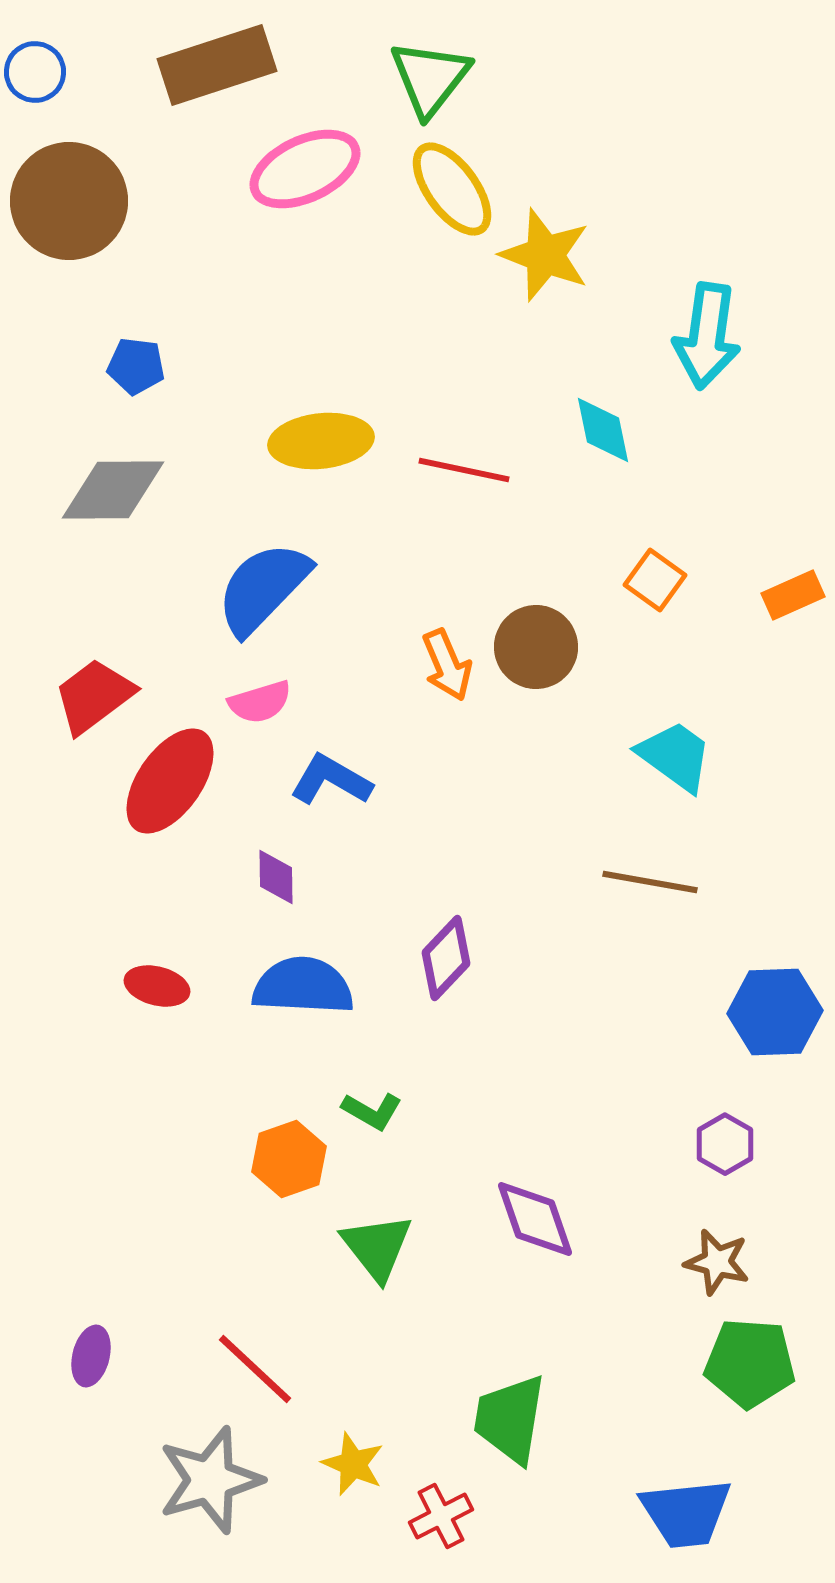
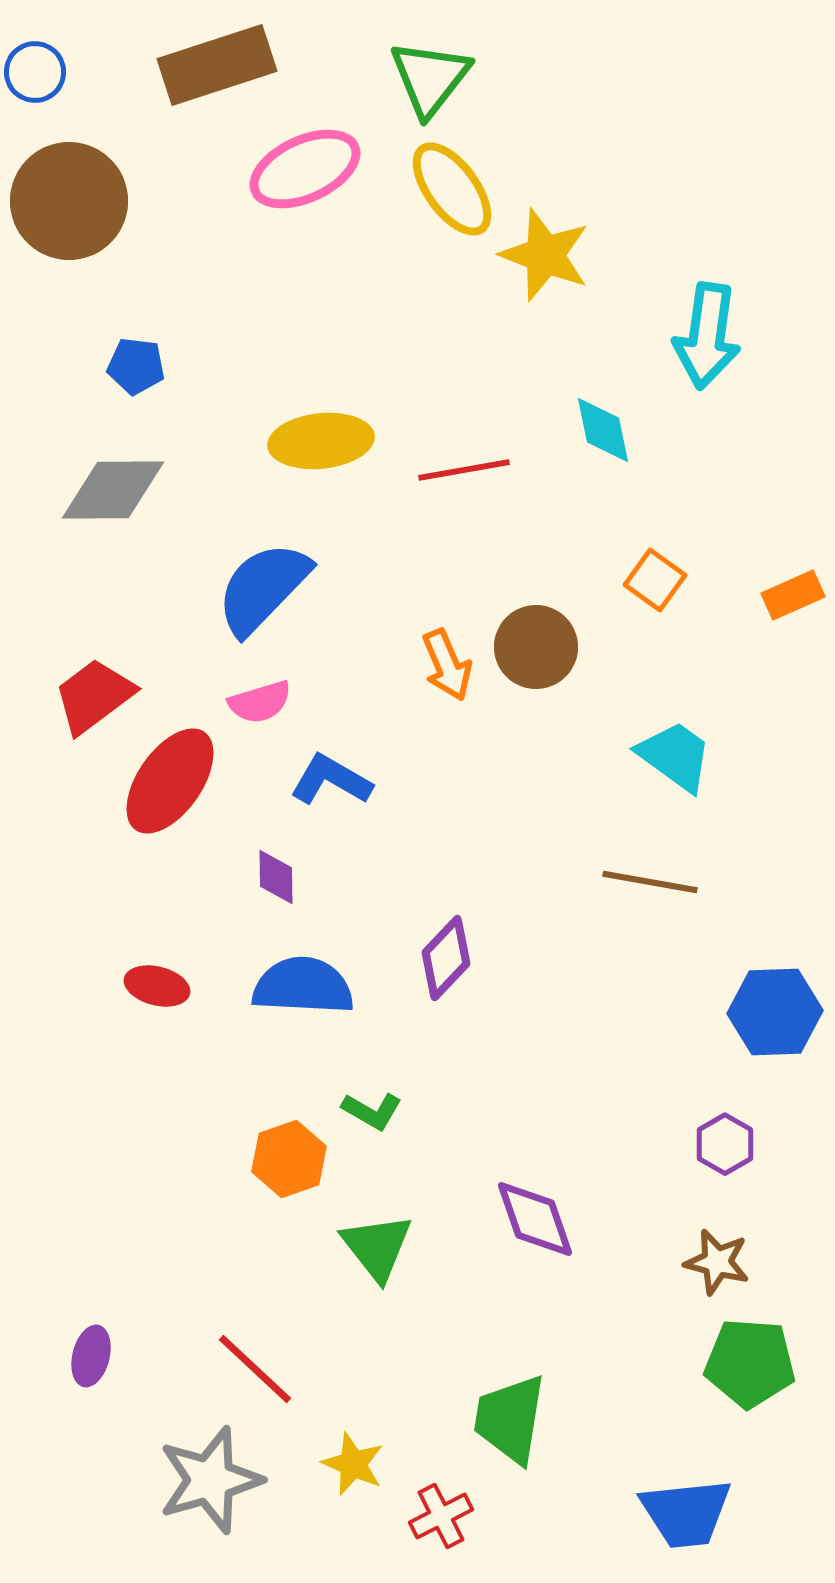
red line at (464, 470): rotated 22 degrees counterclockwise
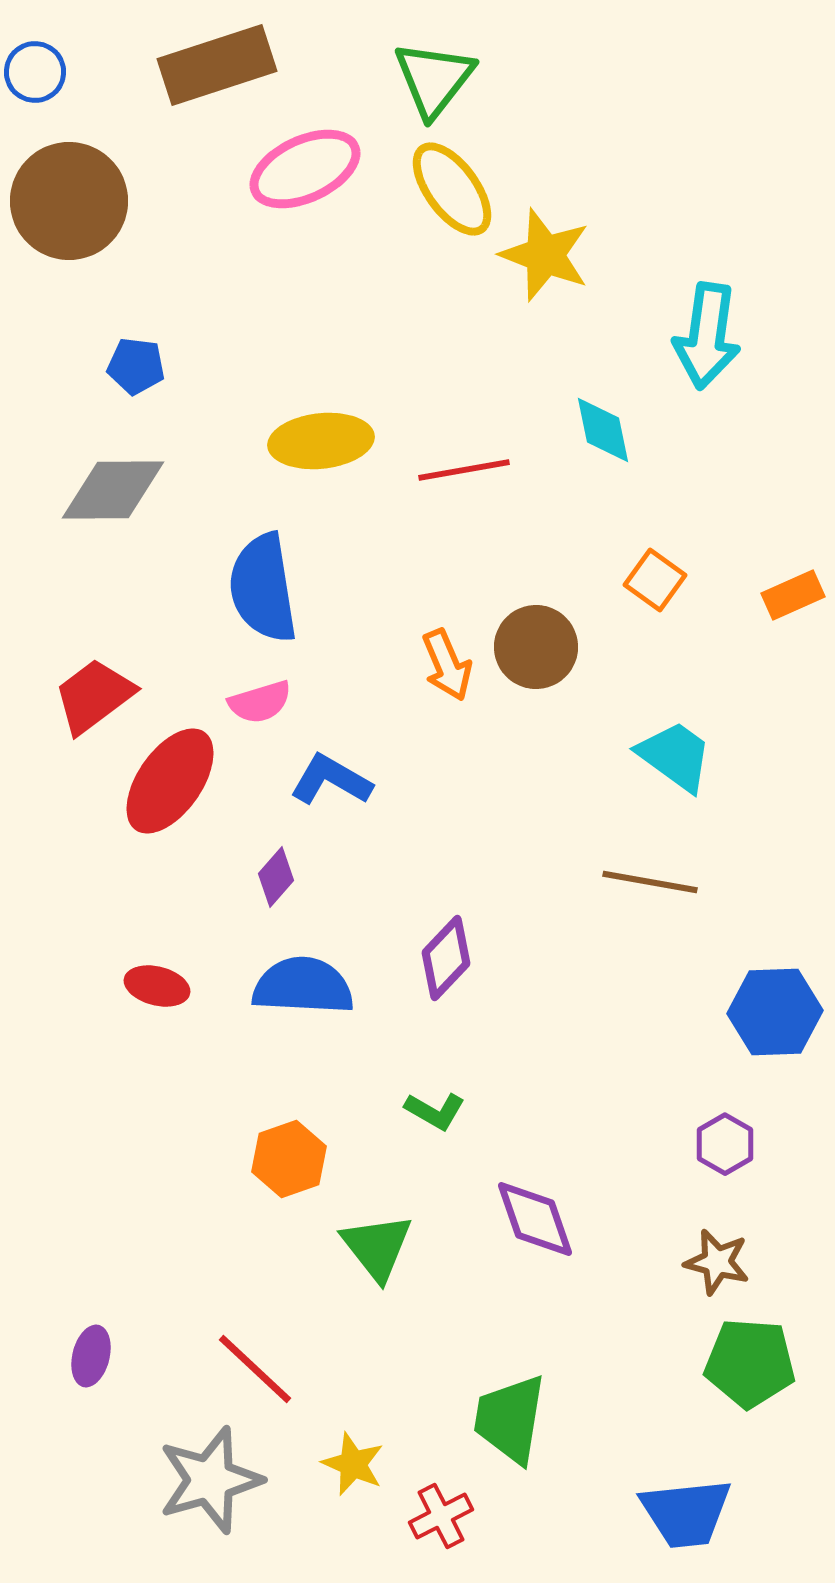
green triangle at (430, 78): moved 4 px right, 1 px down
blue semicircle at (263, 588): rotated 53 degrees counterclockwise
purple diamond at (276, 877): rotated 42 degrees clockwise
green L-shape at (372, 1111): moved 63 px right
